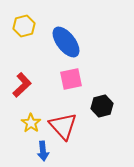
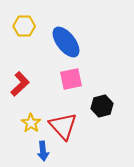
yellow hexagon: rotated 15 degrees clockwise
red L-shape: moved 2 px left, 1 px up
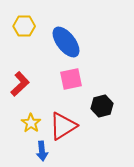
red triangle: rotated 40 degrees clockwise
blue arrow: moved 1 px left
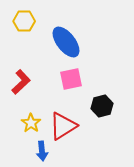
yellow hexagon: moved 5 px up
red L-shape: moved 1 px right, 2 px up
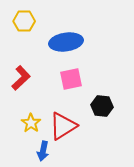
blue ellipse: rotated 60 degrees counterclockwise
red L-shape: moved 4 px up
black hexagon: rotated 20 degrees clockwise
blue arrow: moved 1 px right; rotated 18 degrees clockwise
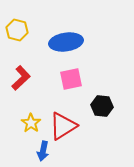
yellow hexagon: moved 7 px left, 9 px down; rotated 15 degrees clockwise
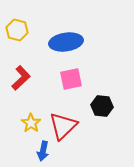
red triangle: rotated 12 degrees counterclockwise
